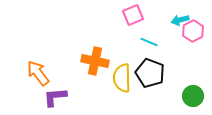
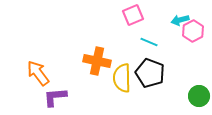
orange cross: moved 2 px right
green circle: moved 6 px right
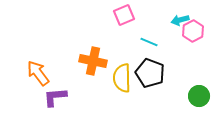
pink square: moved 9 px left
orange cross: moved 4 px left
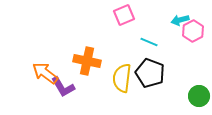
orange cross: moved 6 px left
orange arrow: moved 7 px right; rotated 16 degrees counterclockwise
yellow semicircle: rotated 8 degrees clockwise
purple L-shape: moved 8 px right, 10 px up; rotated 115 degrees counterclockwise
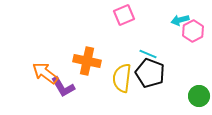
cyan line: moved 1 px left, 12 px down
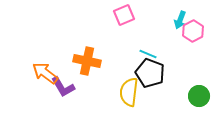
cyan arrow: rotated 54 degrees counterclockwise
yellow semicircle: moved 7 px right, 14 px down
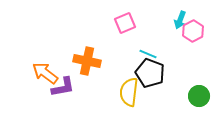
pink square: moved 1 px right, 8 px down
purple L-shape: rotated 70 degrees counterclockwise
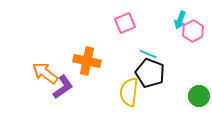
purple L-shape: rotated 25 degrees counterclockwise
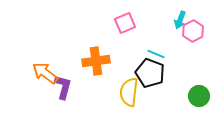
cyan line: moved 8 px right
orange cross: moved 9 px right; rotated 20 degrees counterclockwise
purple L-shape: rotated 40 degrees counterclockwise
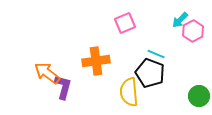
cyan arrow: rotated 24 degrees clockwise
orange arrow: moved 2 px right
yellow semicircle: rotated 12 degrees counterclockwise
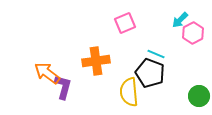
pink hexagon: moved 2 px down
